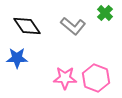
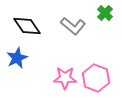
blue star: rotated 25 degrees counterclockwise
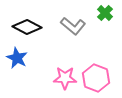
black diamond: moved 1 px down; rotated 28 degrees counterclockwise
blue star: rotated 20 degrees counterclockwise
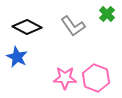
green cross: moved 2 px right, 1 px down
gray L-shape: rotated 15 degrees clockwise
blue star: moved 1 px up
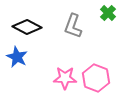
green cross: moved 1 px right, 1 px up
gray L-shape: rotated 55 degrees clockwise
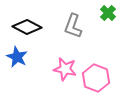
pink star: moved 9 px up; rotated 10 degrees clockwise
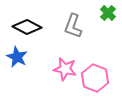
pink hexagon: moved 1 px left
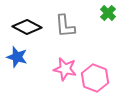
gray L-shape: moved 8 px left; rotated 25 degrees counterclockwise
blue star: rotated 10 degrees counterclockwise
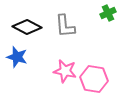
green cross: rotated 21 degrees clockwise
pink star: moved 2 px down
pink hexagon: moved 1 px left, 1 px down; rotated 12 degrees counterclockwise
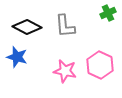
pink hexagon: moved 6 px right, 14 px up; rotated 16 degrees clockwise
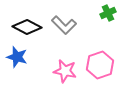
gray L-shape: moved 1 px left, 1 px up; rotated 40 degrees counterclockwise
pink hexagon: rotated 16 degrees clockwise
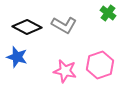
green cross: rotated 28 degrees counterclockwise
gray L-shape: rotated 15 degrees counterclockwise
